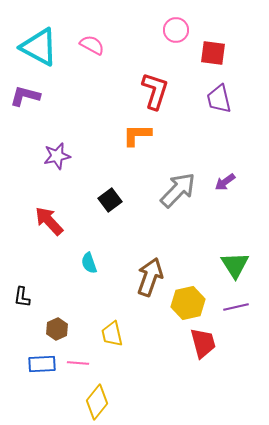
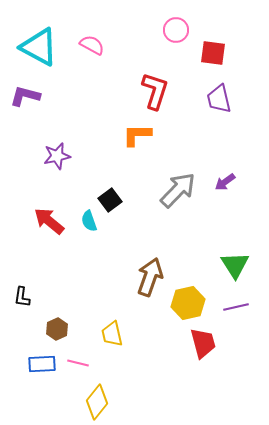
red arrow: rotated 8 degrees counterclockwise
cyan semicircle: moved 42 px up
pink line: rotated 10 degrees clockwise
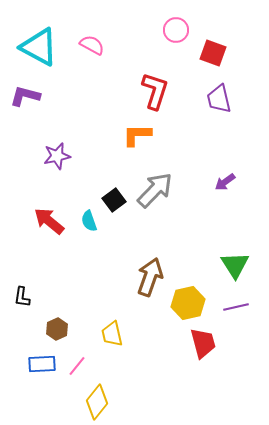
red square: rotated 12 degrees clockwise
gray arrow: moved 23 px left
black square: moved 4 px right
pink line: moved 1 px left, 3 px down; rotated 65 degrees counterclockwise
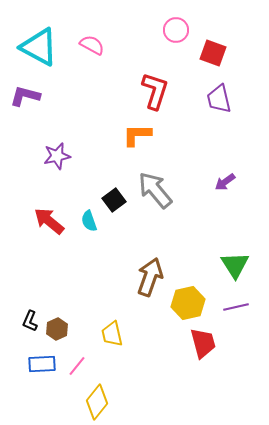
gray arrow: rotated 84 degrees counterclockwise
black L-shape: moved 8 px right, 24 px down; rotated 15 degrees clockwise
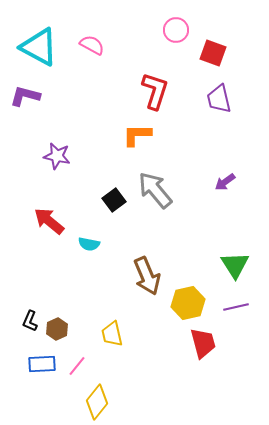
purple star: rotated 24 degrees clockwise
cyan semicircle: moved 23 px down; rotated 60 degrees counterclockwise
brown arrow: moved 3 px left, 1 px up; rotated 138 degrees clockwise
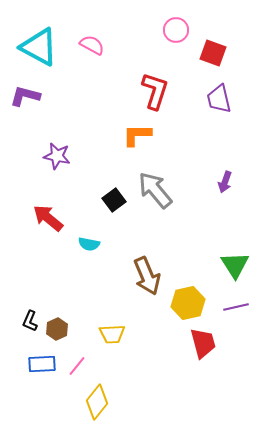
purple arrow: rotated 35 degrees counterclockwise
red arrow: moved 1 px left, 3 px up
yellow trapezoid: rotated 80 degrees counterclockwise
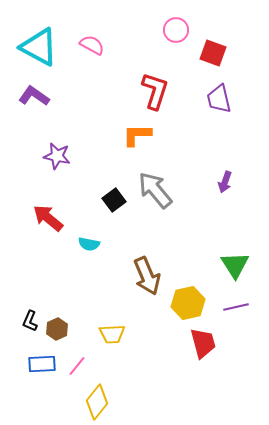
purple L-shape: moved 9 px right; rotated 20 degrees clockwise
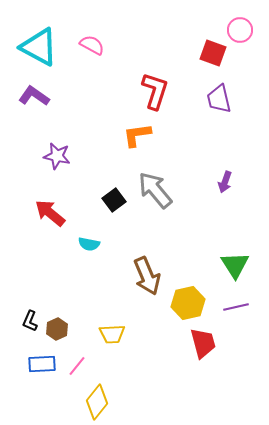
pink circle: moved 64 px right
orange L-shape: rotated 8 degrees counterclockwise
red arrow: moved 2 px right, 5 px up
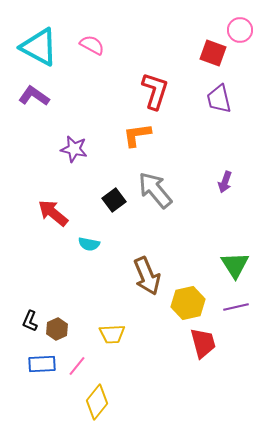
purple star: moved 17 px right, 7 px up
red arrow: moved 3 px right
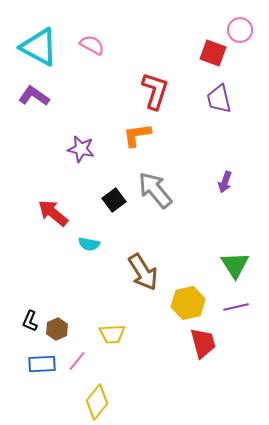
purple star: moved 7 px right
brown arrow: moved 4 px left, 4 px up; rotated 9 degrees counterclockwise
pink line: moved 5 px up
